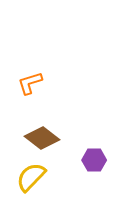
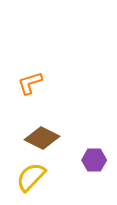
brown diamond: rotated 12 degrees counterclockwise
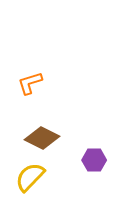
yellow semicircle: moved 1 px left
